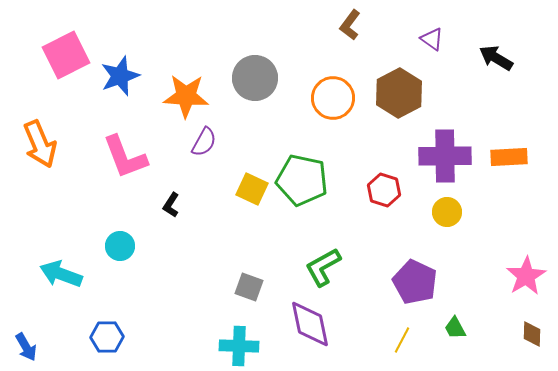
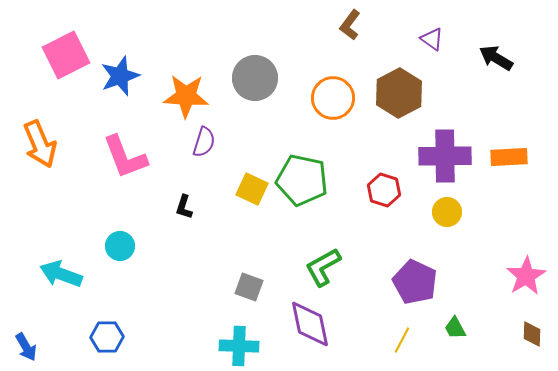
purple semicircle: rotated 12 degrees counterclockwise
black L-shape: moved 13 px right, 2 px down; rotated 15 degrees counterclockwise
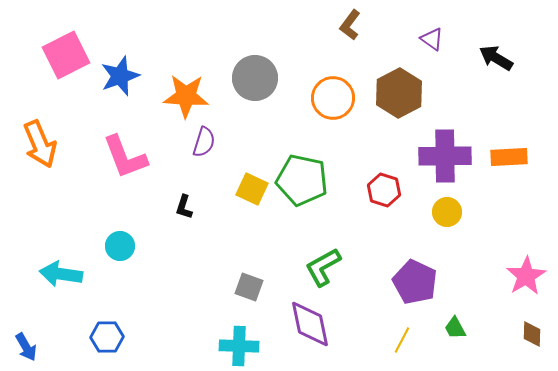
cyan arrow: rotated 12 degrees counterclockwise
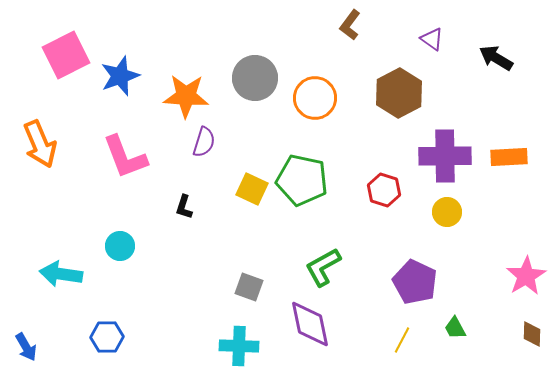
orange circle: moved 18 px left
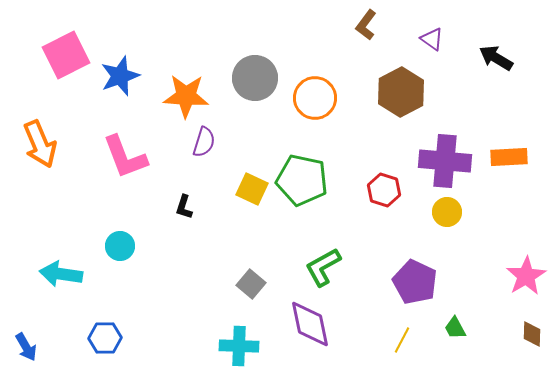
brown L-shape: moved 16 px right
brown hexagon: moved 2 px right, 1 px up
purple cross: moved 5 px down; rotated 6 degrees clockwise
gray square: moved 2 px right, 3 px up; rotated 20 degrees clockwise
blue hexagon: moved 2 px left, 1 px down
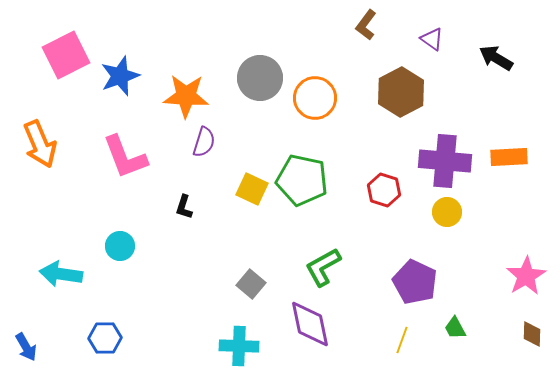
gray circle: moved 5 px right
yellow line: rotated 8 degrees counterclockwise
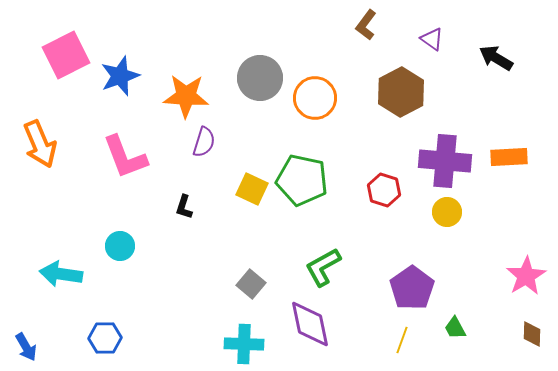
purple pentagon: moved 3 px left, 6 px down; rotated 12 degrees clockwise
cyan cross: moved 5 px right, 2 px up
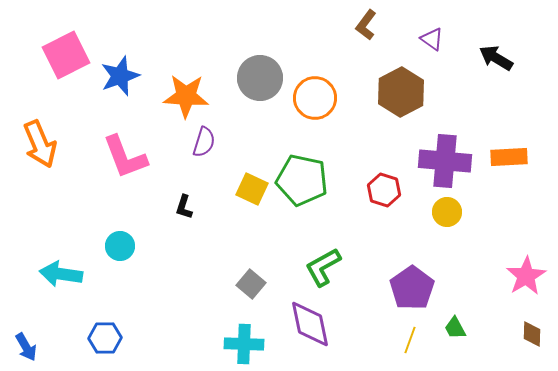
yellow line: moved 8 px right
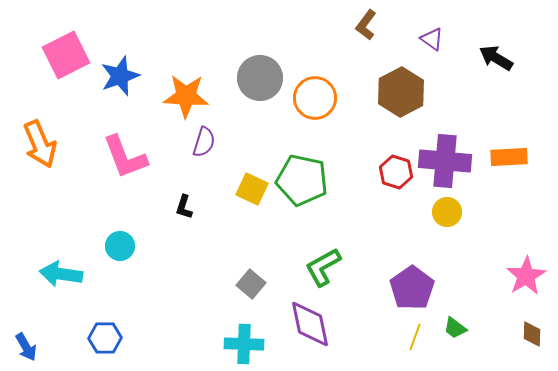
red hexagon: moved 12 px right, 18 px up
green trapezoid: rotated 25 degrees counterclockwise
yellow line: moved 5 px right, 3 px up
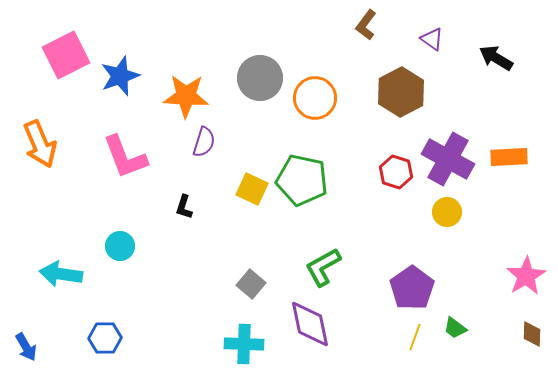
purple cross: moved 3 px right, 2 px up; rotated 24 degrees clockwise
